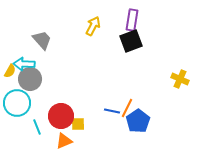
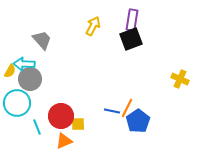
black square: moved 2 px up
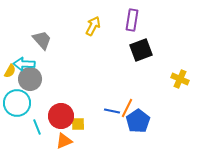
black square: moved 10 px right, 11 px down
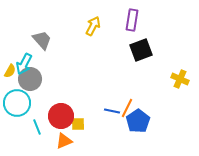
cyan arrow: rotated 65 degrees counterclockwise
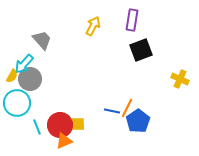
cyan arrow: rotated 15 degrees clockwise
yellow semicircle: moved 2 px right, 5 px down
red circle: moved 1 px left, 9 px down
